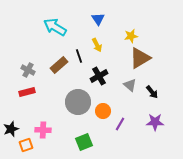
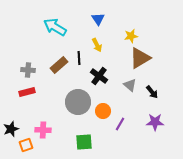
black line: moved 2 px down; rotated 16 degrees clockwise
gray cross: rotated 24 degrees counterclockwise
black cross: rotated 24 degrees counterclockwise
green square: rotated 18 degrees clockwise
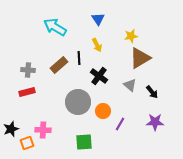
orange square: moved 1 px right, 2 px up
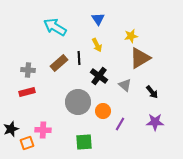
brown rectangle: moved 2 px up
gray triangle: moved 5 px left
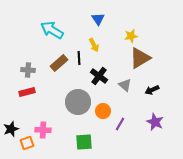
cyan arrow: moved 3 px left, 3 px down
yellow arrow: moved 3 px left
black arrow: moved 2 px up; rotated 104 degrees clockwise
purple star: rotated 24 degrees clockwise
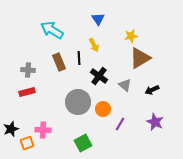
brown rectangle: moved 1 px up; rotated 72 degrees counterclockwise
orange circle: moved 2 px up
green square: moved 1 px left, 1 px down; rotated 24 degrees counterclockwise
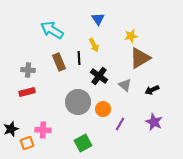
purple star: moved 1 px left
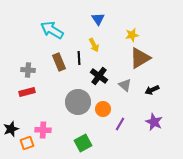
yellow star: moved 1 px right, 1 px up
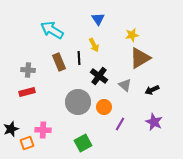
orange circle: moved 1 px right, 2 px up
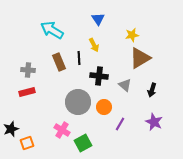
black cross: rotated 30 degrees counterclockwise
black arrow: rotated 48 degrees counterclockwise
pink cross: moved 19 px right; rotated 28 degrees clockwise
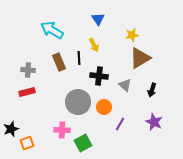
pink cross: rotated 28 degrees counterclockwise
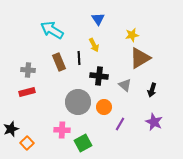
orange square: rotated 24 degrees counterclockwise
